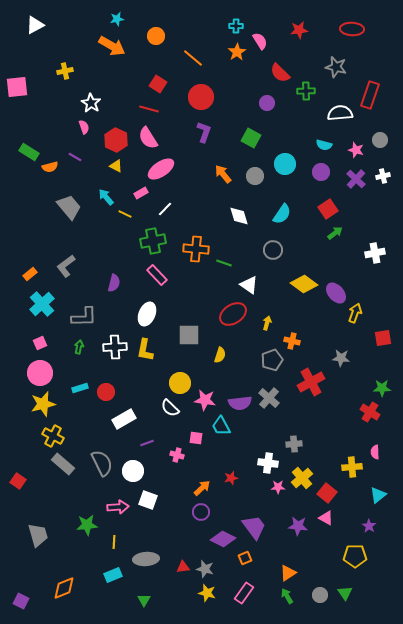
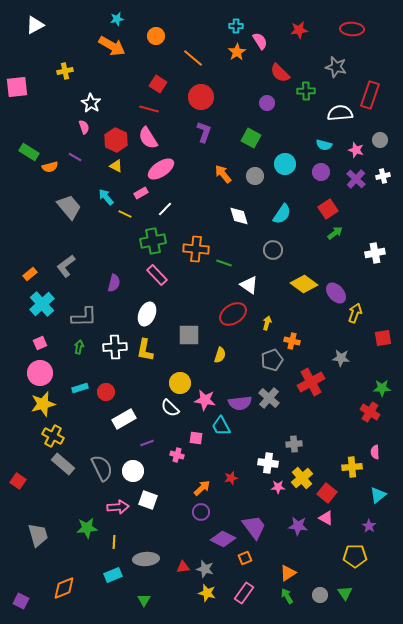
gray semicircle at (102, 463): moved 5 px down
green star at (87, 525): moved 3 px down
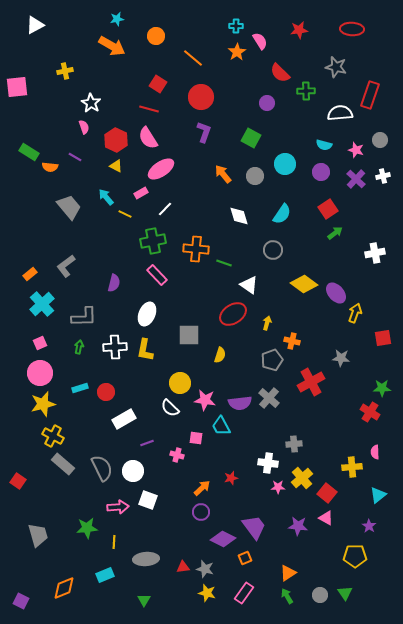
orange semicircle at (50, 167): rotated 21 degrees clockwise
cyan rectangle at (113, 575): moved 8 px left
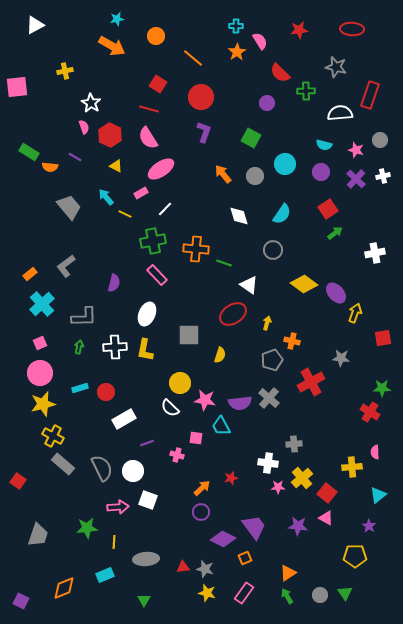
red hexagon at (116, 140): moved 6 px left, 5 px up
gray trapezoid at (38, 535): rotated 35 degrees clockwise
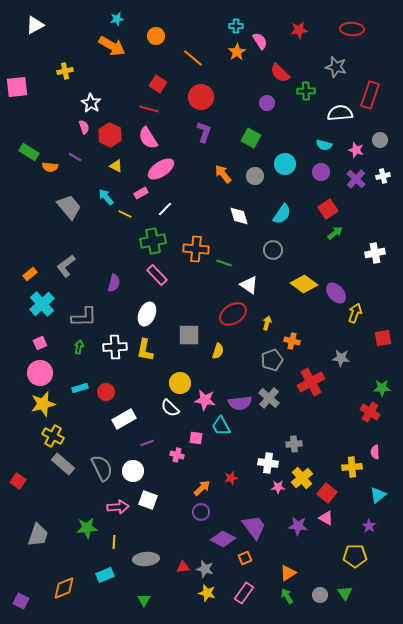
yellow semicircle at (220, 355): moved 2 px left, 4 px up
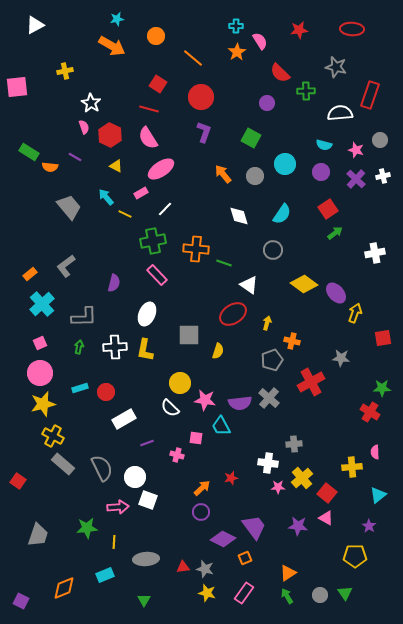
white circle at (133, 471): moved 2 px right, 6 px down
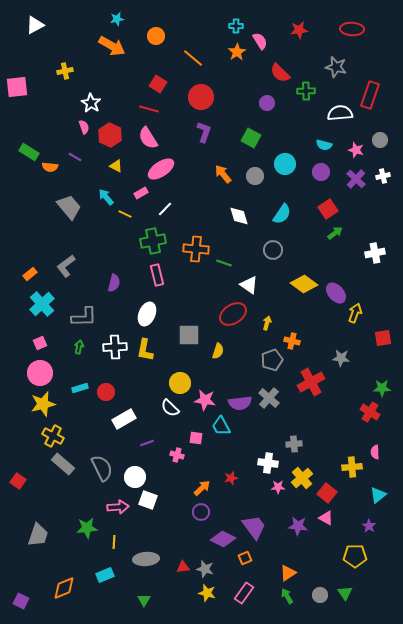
pink rectangle at (157, 275): rotated 30 degrees clockwise
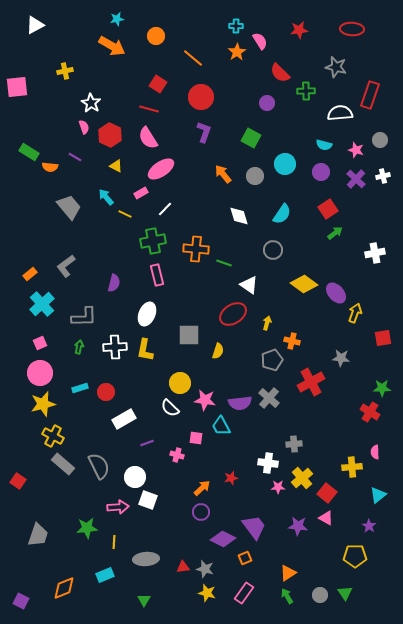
gray semicircle at (102, 468): moved 3 px left, 2 px up
